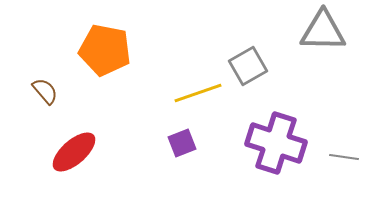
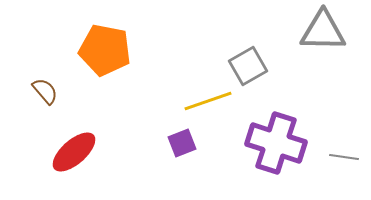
yellow line: moved 10 px right, 8 px down
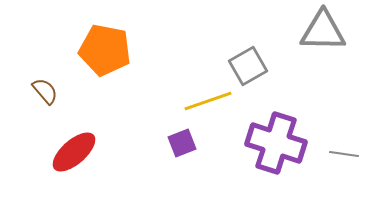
gray line: moved 3 px up
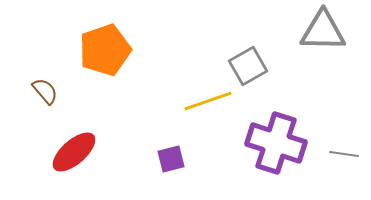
orange pentagon: rotated 30 degrees counterclockwise
purple square: moved 11 px left, 16 px down; rotated 8 degrees clockwise
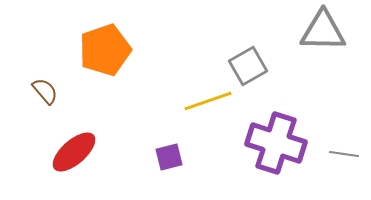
purple square: moved 2 px left, 2 px up
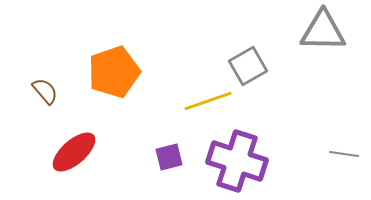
orange pentagon: moved 9 px right, 22 px down
purple cross: moved 39 px left, 18 px down
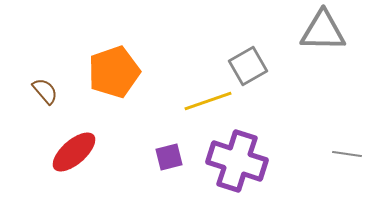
gray line: moved 3 px right
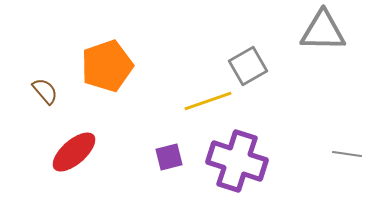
orange pentagon: moved 7 px left, 6 px up
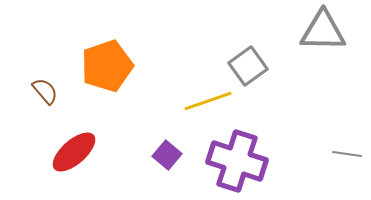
gray square: rotated 6 degrees counterclockwise
purple square: moved 2 px left, 2 px up; rotated 36 degrees counterclockwise
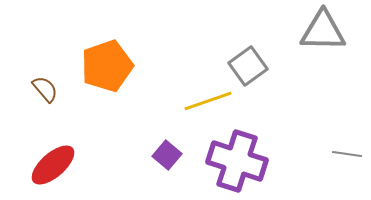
brown semicircle: moved 2 px up
red ellipse: moved 21 px left, 13 px down
